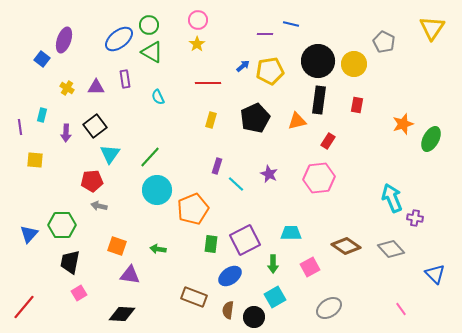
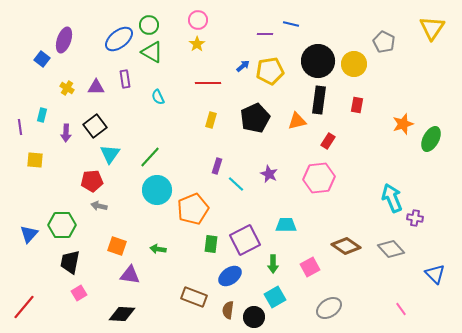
cyan trapezoid at (291, 233): moved 5 px left, 8 px up
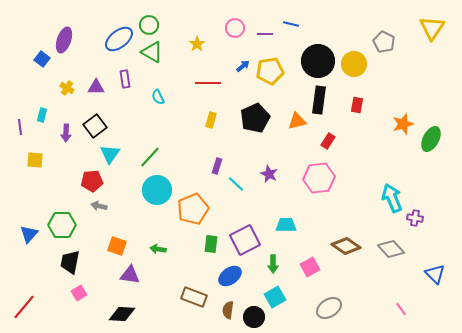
pink circle at (198, 20): moved 37 px right, 8 px down
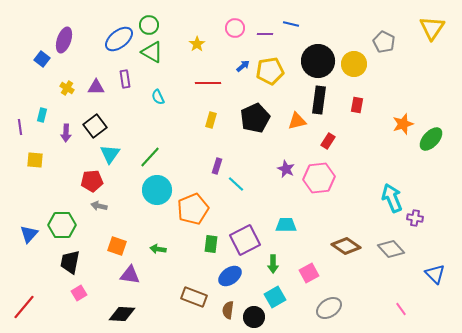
green ellipse at (431, 139): rotated 15 degrees clockwise
purple star at (269, 174): moved 17 px right, 5 px up
pink square at (310, 267): moved 1 px left, 6 px down
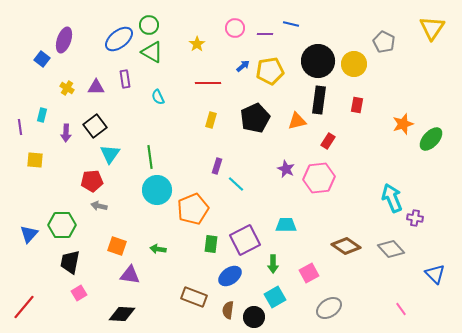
green line at (150, 157): rotated 50 degrees counterclockwise
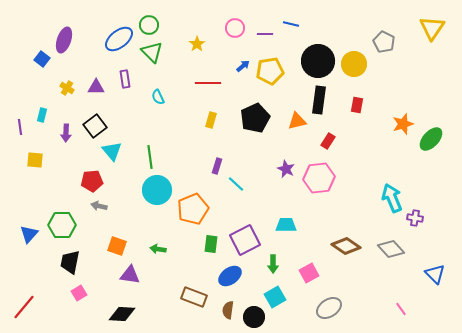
green triangle at (152, 52): rotated 15 degrees clockwise
cyan triangle at (110, 154): moved 2 px right, 3 px up; rotated 15 degrees counterclockwise
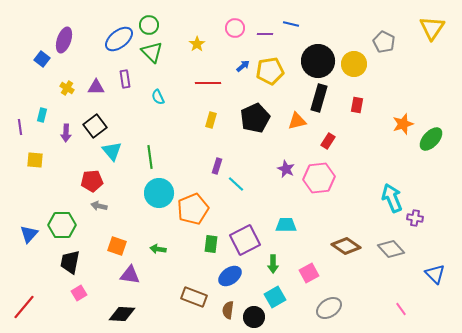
black rectangle at (319, 100): moved 2 px up; rotated 8 degrees clockwise
cyan circle at (157, 190): moved 2 px right, 3 px down
